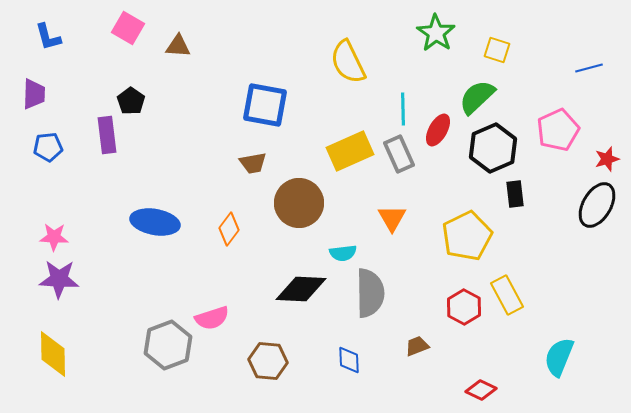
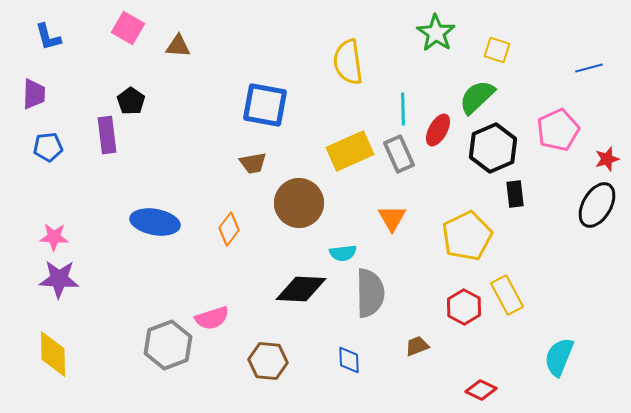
yellow semicircle at (348, 62): rotated 18 degrees clockwise
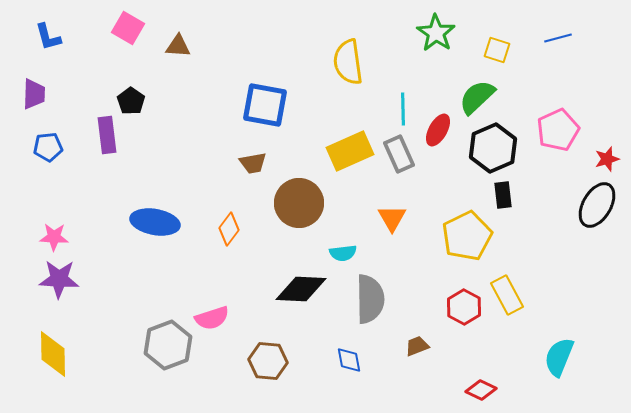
blue line at (589, 68): moved 31 px left, 30 px up
black rectangle at (515, 194): moved 12 px left, 1 px down
gray semicircle at (370, 293): moved 6 px down
blue diamond at (349, 360): rotated 8 degrees counterclockwise
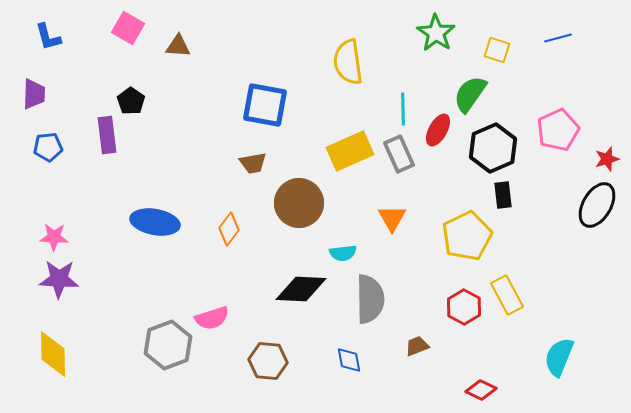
green semicircle at (477, 97): moved 7 px left, 3 px up; rotated 12 degrees counterclockwise
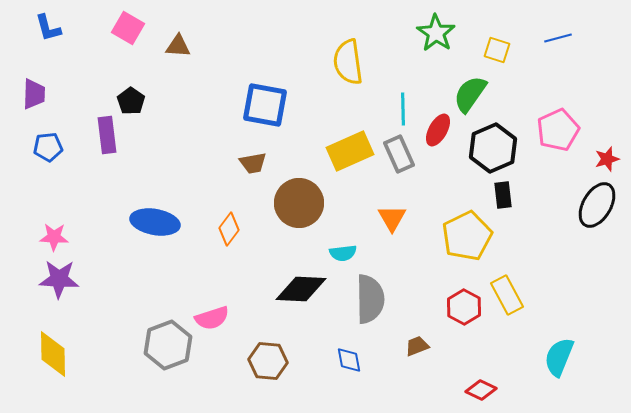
blue L-shape at (48, 37): moved 9 px up
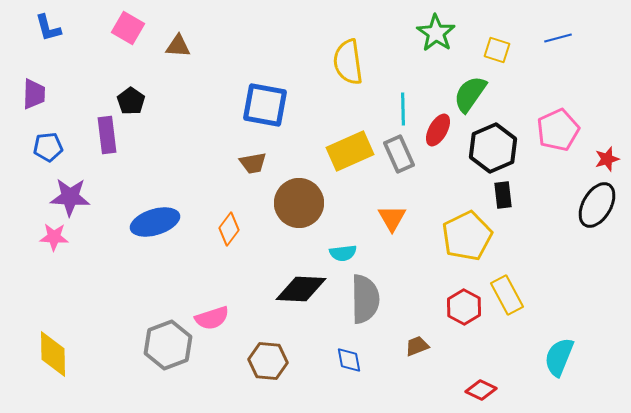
blue ellipse at (155, 222): rotated 27 degrees counterclockwise
purple star at (59, 279): moved 11 px right, 82 px up
gray semicircle at (370, 299): moved 5 px left
